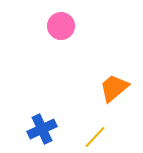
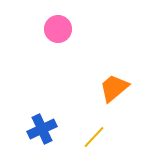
pink circle: moved 3 px left, 3 px down
yellow line: moved 1 px left
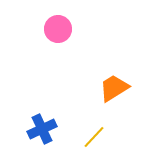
orange trapezoid: rotated 8 degrees clockwise
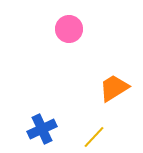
pink circle: moved 11 px right
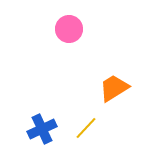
yellow line: moved 8 px left, 9 px up
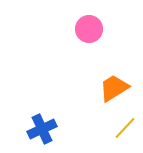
pink circle: moved 20 px right
yellow line: moved 39 px right
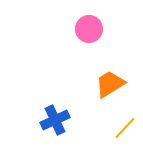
orange trapezoid: moved 4 px left, 4 px up
blue cross: moved 13 px right, 9 px up
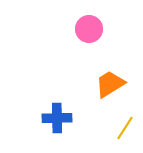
blue cross: moved 2 px right, 2 px up; rotated 24 degrees clockwise
yellow line: rotated 10 degrees counterclockwise
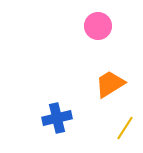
pink circle: moved 9 px right, 3 px up
blue cross: rotated 12 degrees counterclockwise
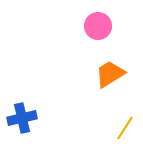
orange trapezoid: moved 10 px up
blue cross: moved 35 px left
